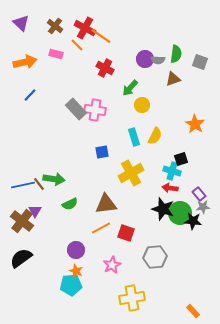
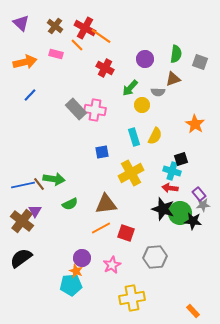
gray semicircle at (158, 60): moved 32 px down
gray star at (203, 207): moved 2 px up
purple circle at (76, 250): moved 6 px right, 8 px down
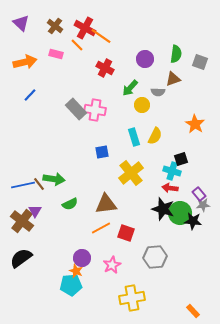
yellow cross at (131, 173): rotated 10 degrees counterclockwise
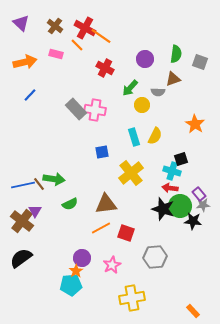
green circle at (180, 213): moved 7 px up
orange star at (76, 271): rotated 16 degrees clockwise
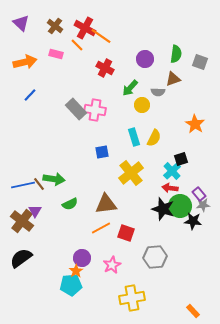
yellow semicircle at (155, 136): moved 1 px left, 2 px down
cyan cross at (172, 171): rotated 30 degrees clockwise
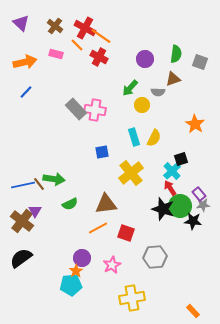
red cross at (105, 68): moved 6 px left, 11 px up
blue line at (30, 95): moved 4 px left, 3 px up
red arrow at (170, 188): rotated 49 degrees clockwise
orange line at (101, 228): moved 3 px left
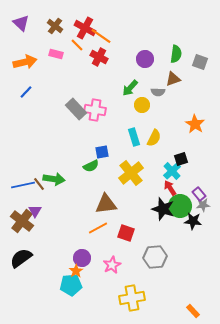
green semicircle at (70, 204): moved 21 px right, 38 px up
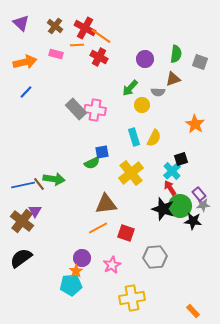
orange line at (77, 45): rotated 48 degrees counterclockwise
green semicircle at (91, 166): moved 1 px right, 3 px up
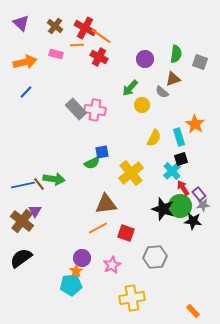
gray semicircle at (158, 92): moved 4 px right; rotated 40 degrees clockwise
cyan rectangle at (134, 137): moved 45 px right
red arrow at (170, 188): moved 13 px right
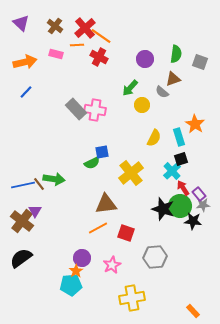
red cross at (85, 28): rotated 20 degrees clockwise
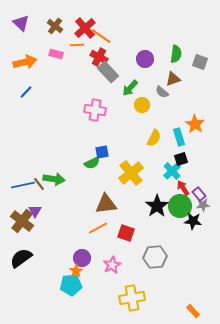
gray rectangle at (76, 109): moved 32 px right, 37 px up
black star at (163, 209): moved 6 px left, 3 px up; rotated 20 degrees clockwise
